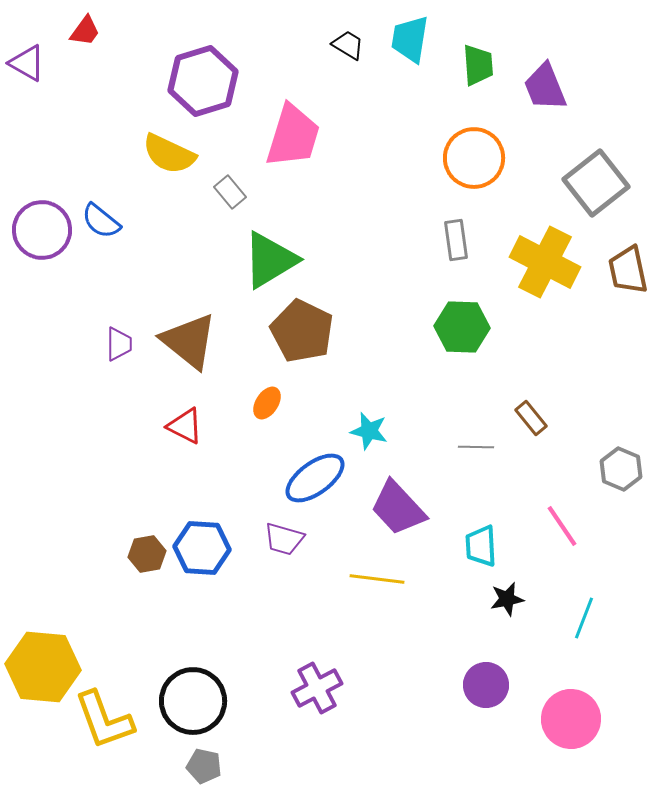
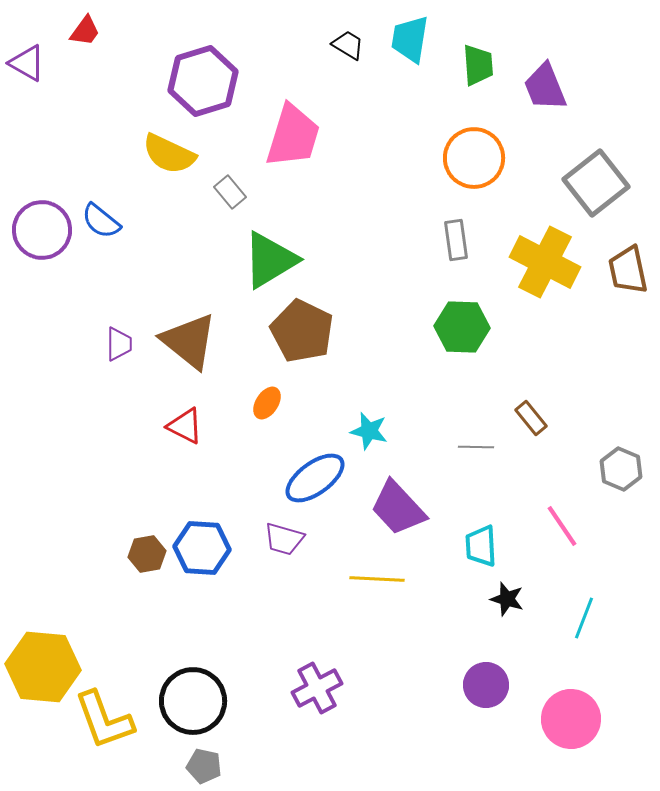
yellow line at (377, 579): rotated 4 degrees counterclockwise
black star at (507, 599): rotated 28 degrees clockwise
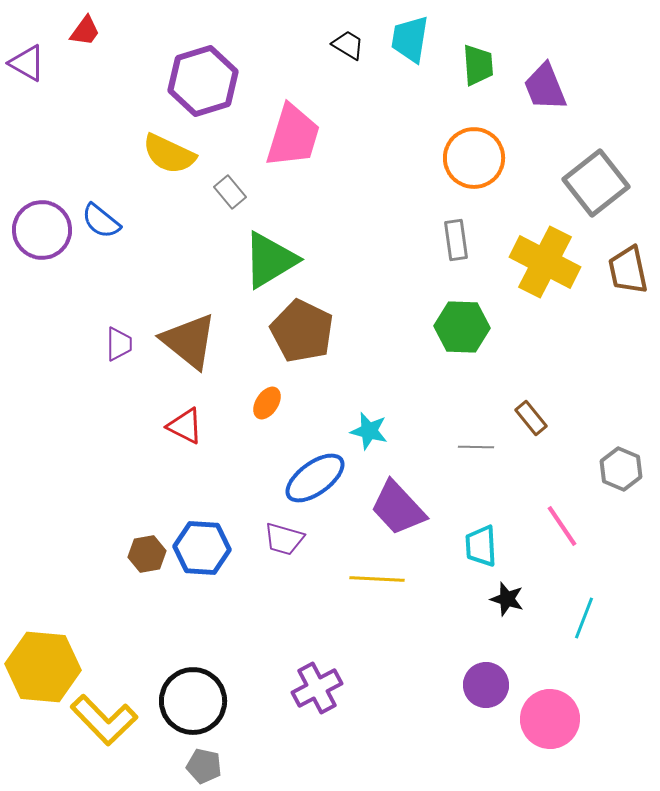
pink circle at (571, 719): moved 21 px left
yellow L-shape at (104, 720): rotated 24 degrees counterclockwise
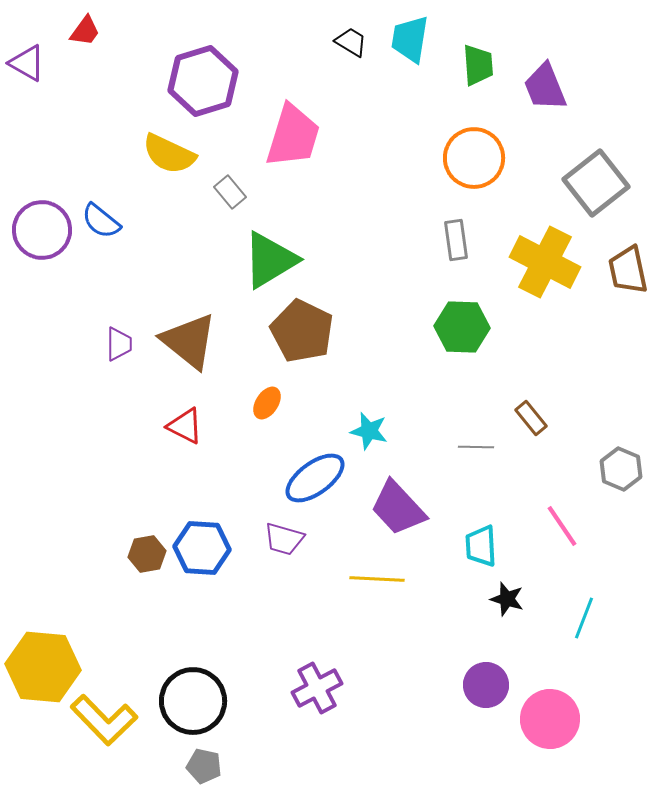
black trapezoid at (348, 45): moved 3 px right, 3 px up
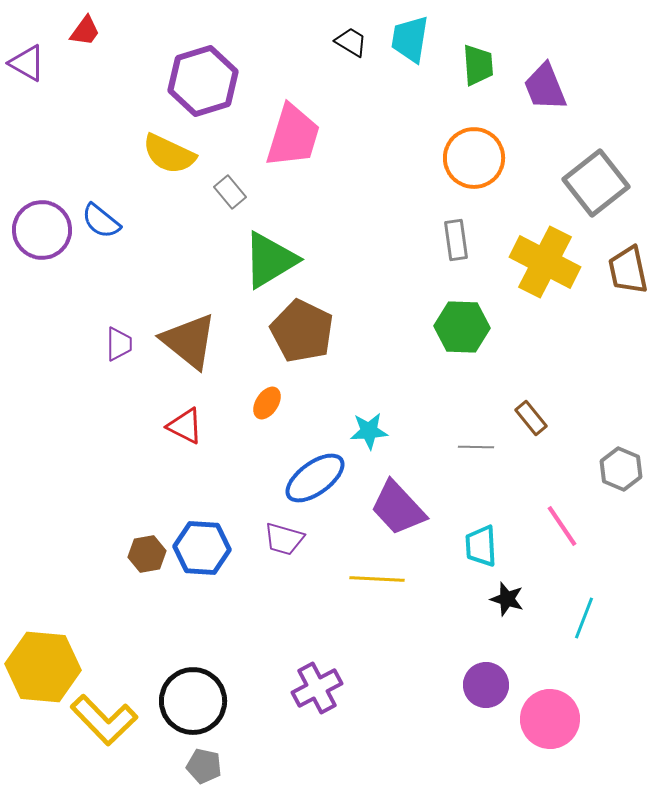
cyan star at (369, 431): rotated 18 degrees counterclockwise
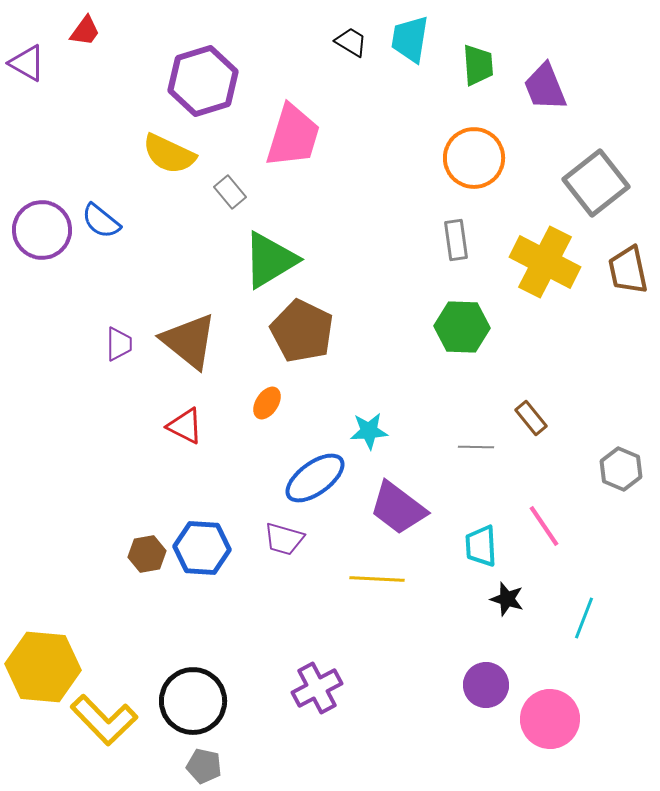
purple trapezoid at (398, 508): rotated 10 degrees counterclockwise
pink line at (562, 526): moved 18 px left
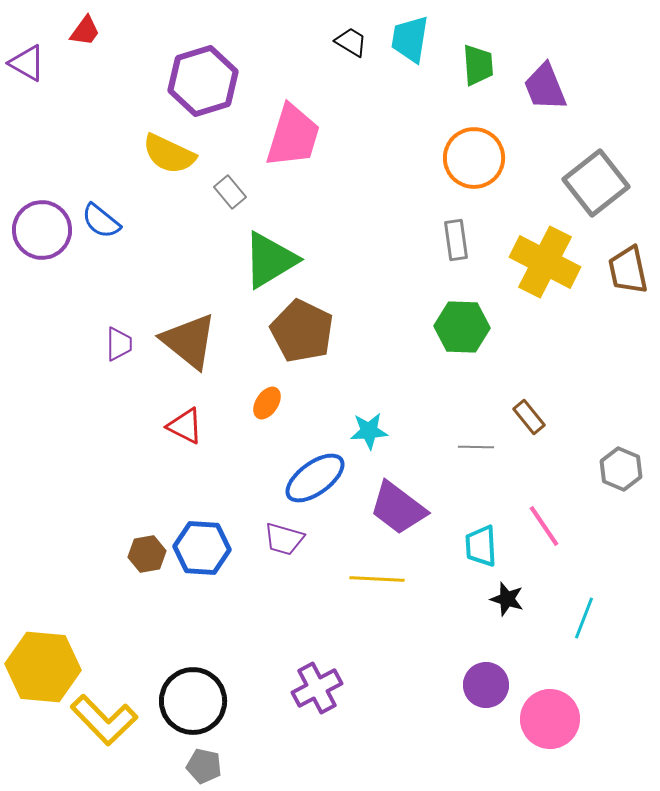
brown rectangle at (531, 418): moved 2 px left, 1 px up
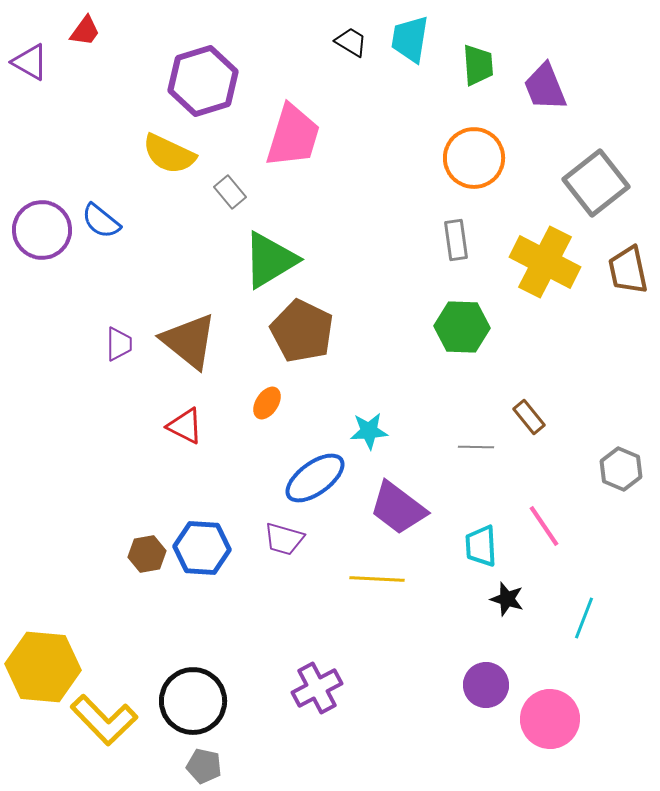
purple triangle at (27, 63): moved 3 px right, 1 px up
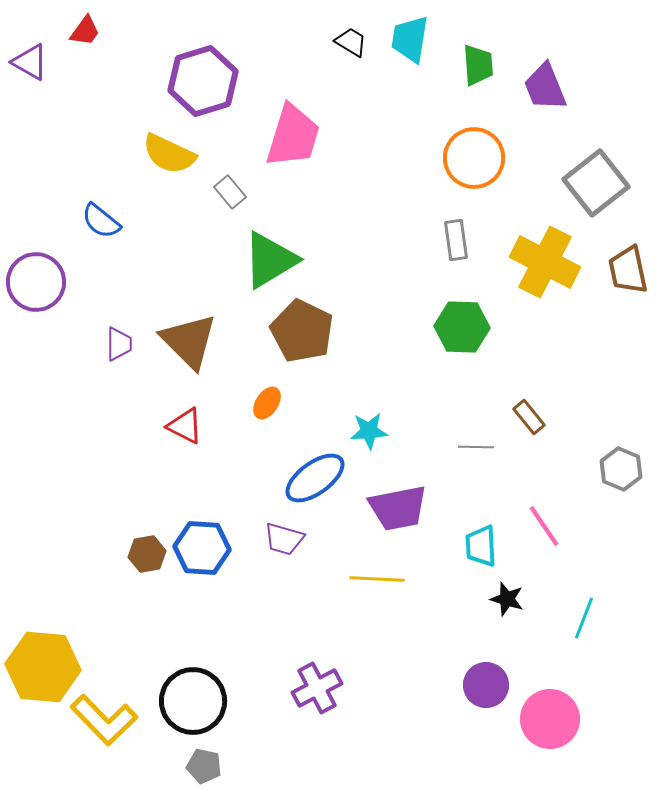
purple circle at (42, 230): moved 6 px left, 52 px down
brown triangle at (189, 341): rotated 6 degrees clockwise
purple trapezoid at (398, 508): rotated 48 degrees counterclockwise
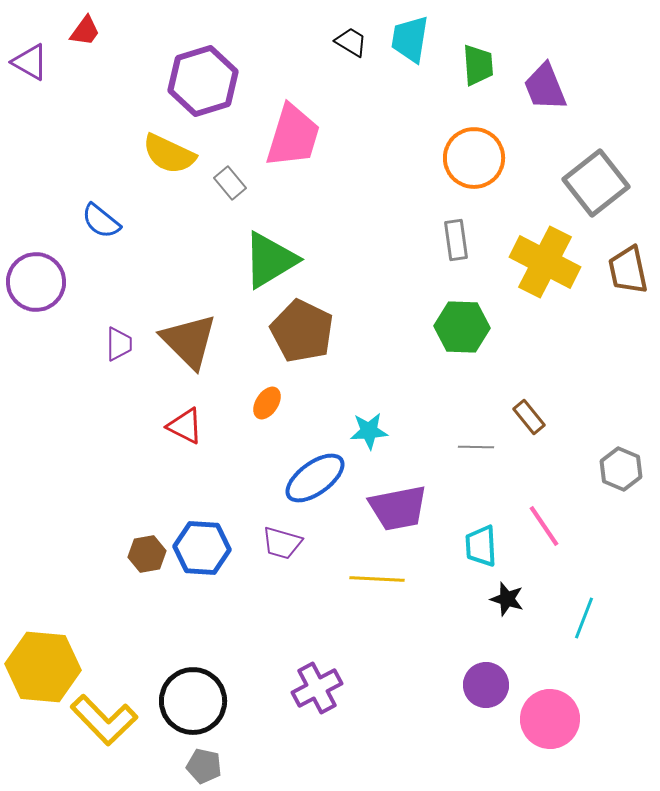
gray rectangle at (230, 192): moved 9 px up
purple trapezoid at (284, 539): moved 2 px left, 4 px down
